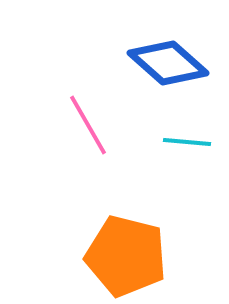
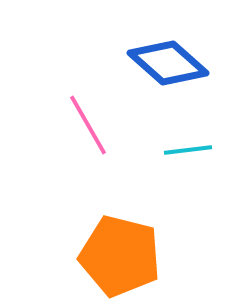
cyan line: moved 1 px right, 8 px down; rotated 12 degrees counterclockwise
orange pentagon: moved 6 px left
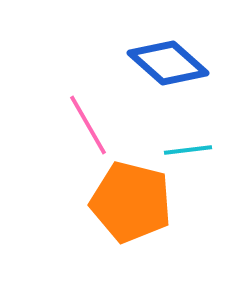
orange pentagon: moved 11 px right, 54 px up
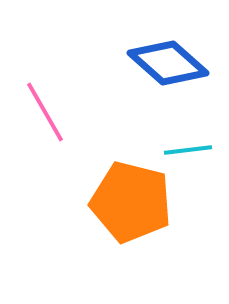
pink line: moved 43 px left, 13 px up
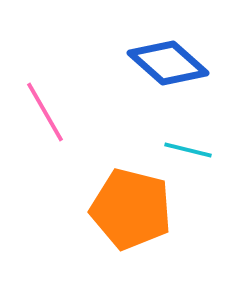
cyan line: rotated 21 degrees clockwise
orange pentagon: moved 7 px down
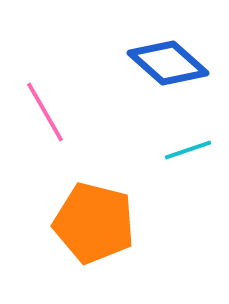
cyan line: rotated 33 degrees counterclockwise
orange pentagon: moved 37 px left, 14 px down
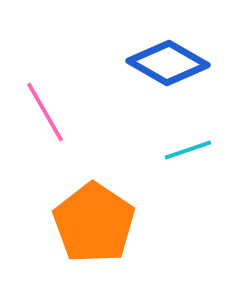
blue diamond: rotated 12 degrees counterclockwise
orange pentagon: rotated 20 degrees clockwise
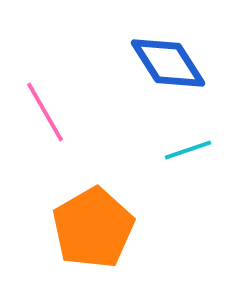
blue diamond: rotated 28 degrees clockwise
orange pentagon: moved 1 px left, 5 px down; rotated 8 degrees clockwise
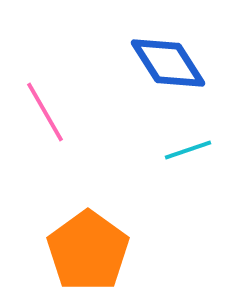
orange pentagon: moved 5 px left, 23 px down; rotated 6 degrees counterclockwise
